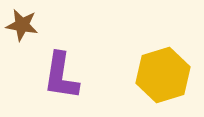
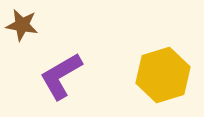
purple L-shape: rotated 51 degrees clockwise
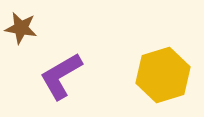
brown star: moved 1 px left, 3 px down
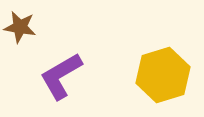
brown star: moved 1 px left, 1 px up
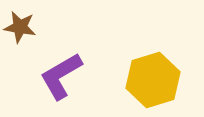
yellow hexagon: moved 10 px left, 5 px down
